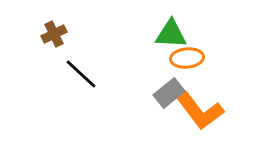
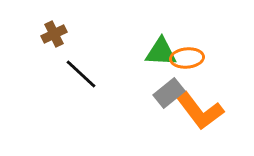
green triangle: moved 10 px left, 18 px down
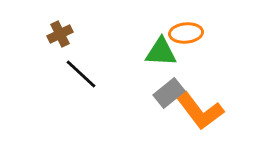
brown cross: moved 6 px right
orange ellipse: moved 1 px left, 25 px up
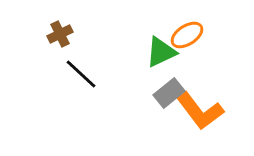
orange ellipse: moved 1 px right, 2 px down; rotated 28 degrees counterclockwise
green triangle: rotated 28 degrees counterclockwise
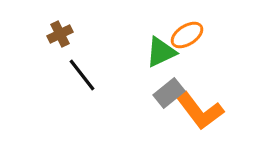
black line: moved 1 px right, 1 px down; rotated 9 degrees clockwise
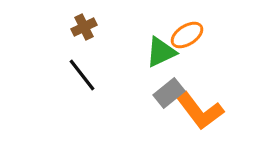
brown cross: moved 24 px right, 7 px up
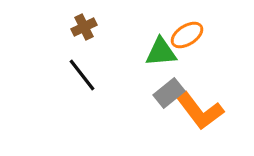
green triangle: rotated 20 degrees clockwise
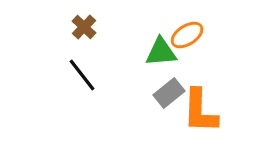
brown cross: rotated 20 degrees counterclockwise
orange L-shape: rotated 39 degrees clockwise
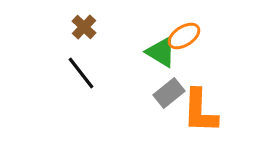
orange ellipse: moved 3 px left, 1 px down
green triangle: rotated 36 degrees clockwise
black line: moved 1 px left, 2 px up
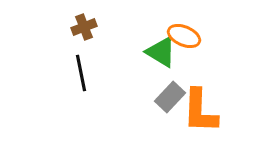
brown cross: rotated 25 degrees clockwise
orange ellipse: rotated 56 degrees clockwise
black line: rotated 27 degrees clockwise
gray rectangle: moved 1 px right, 4 px down; rotated 8 degrees counterclockwise
